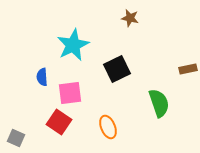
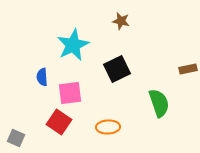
brown star: moved 9 px left, 3 px down
orange ellipse: rotated 70 degrees counterclockwise
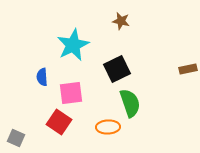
pink square: moved 1 px right
green semicircle: moved 29 px left
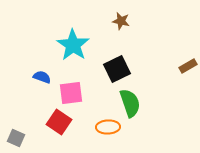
cyan star: rotated 12 degrees counterclockwise
brown rectangle: moved 3 px up; rotated 18 degrees counterclockwise
blue semicircle: rotated 114 degrees clockwise
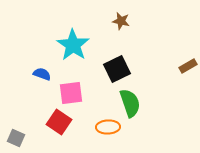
blue semicircle: moved 3 px up
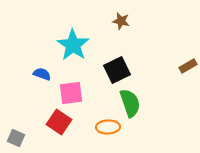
black square: moved 1 px down
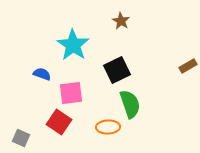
brown star: rotated 18 degrees clockwise
green semicircle: moved 1 px down
gray square: moved 5 px right
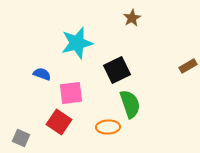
brown star: moved 11 px right, 3 px up; rotated 12 degrees clockwise
cyan star: moved 4 px right, 2 px up; rotated 24 degrees clockwise
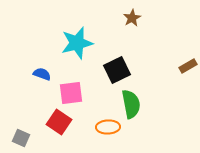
green semicircle: moved 1 px right; rotated 8 degrees clockwise
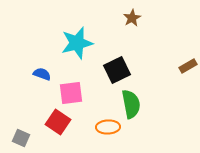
red square: moved 1 px left
